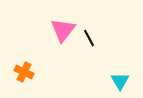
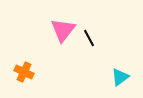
cyan triangle: moved 4 px up; rotated 24 degrees clockwise
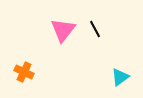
black line: moved 6 px right, 9 px up
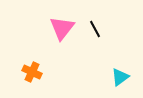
pink triangle: moved 1 px left, 2 px up
orange cross: moved 8 px right
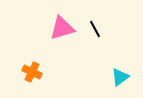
pink triangle: rotated 36 degrees clockwise
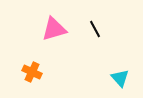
pink triangle: moved 8 px left, 1 px down
cyan triangle: moved 1 px down; rotated 36 degrees counterclockwise
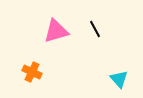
pink triangle: moved 2 px right, 2 px down
cyan triangle: moved 1 px left, 1 px down
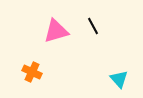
black line: moved 2 px left, 3 px up
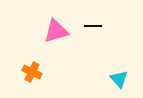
black line: rotated 60 degrees counterclockwise
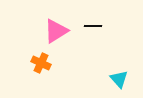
pink triangle: rotated 16 degrees counterclockwise
orange cross: moved 9 px right, 9 px up
